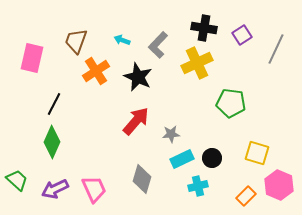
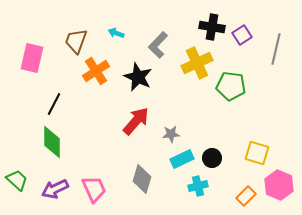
black cross: moved 8 px right, 1 px up
cyan arrow: moved 6 px left, 7 px up
gray line: rotated 12 degrees counterclockwise
green pentagon: moved 17 px up
green diamond: rotated 24 degrees counterclockwise
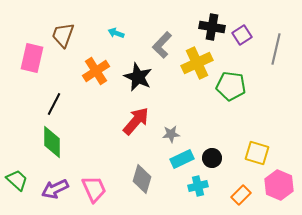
brown trapezoid: moved 13 px left, 6 px up
gray L-shape: moved 4 px right
orange rectangle: moved 5 px left, 1 px up
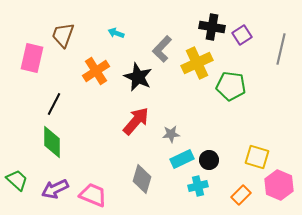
gray L-shape: moved 4 px down
gray line: moved 5 px right
yellow square: moved 4 px down
black circle: moved 3 px left, 2 px down
pink trapezoid: moved 1 px left, 6 px down; rotated 44 degrees counterclockwise
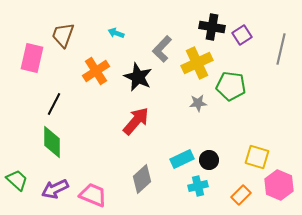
gray star: moved 27 px right, 31 px up
gray diamond: rotated 32 degrees clockwise
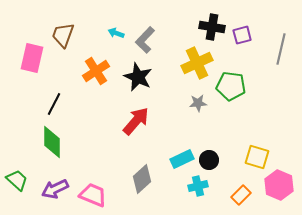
purple square: rotated 18 degrees clockwise
gray L-shape: moved 17 px left, 9 px up
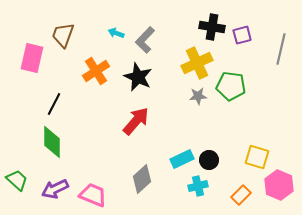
gray star: moved 7 px up
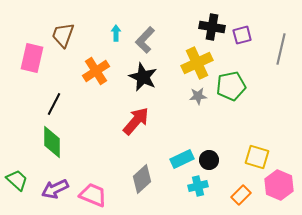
cyan arrow: rotated 70 degrees clockwise
black star: moved 5 px right
green pentagon: rotated 20 degrees counterclockwise
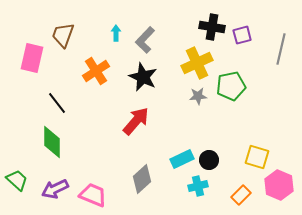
black line: moved 3 px right, 1 px up; rotated 65 degrees counterclockwise
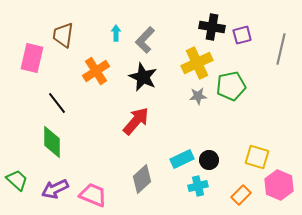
brown trapezoid: rotated 12 degrees counterclockwise
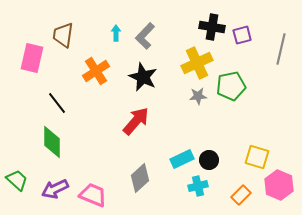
gray L-shape: moved 4 px up
gray diamond: moved 2 px left, 1 px up
